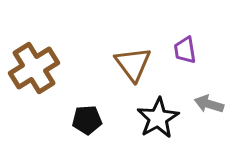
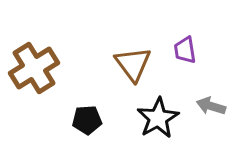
gray arrow: moved 2 px right, 2 px down
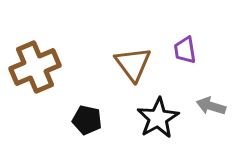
brown cross: moved 1 px right, 1 px up; rotated 9 degrees clockwise
black pentagon: rotated 16 degrees clockwise
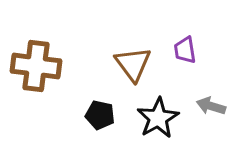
brown cross: moved 1 px right, 1 px up; rotated 30 degrees clockwise
black pentagon: moved 13 px right, 5 px up
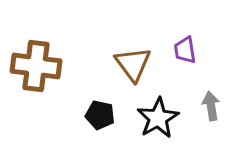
gray arrow: rotated 64 degrees clockwise
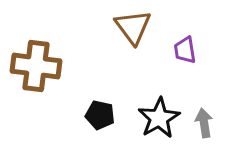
brown triangle: moved 37 px up
gray arrow: moved 7 px left, 17 px down
black star: moved 1 px right
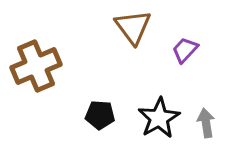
purple trapezoid: rotated 52 degrees clockwise
brown cross: rotated 30 degrees counterclockwise
black pentagon: rotated 8 degrees counterclockwise
gray arrow: moved 2 px right
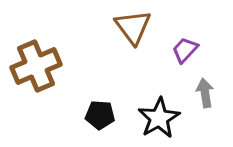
gray arrow: moved 1 px left, 30 px up
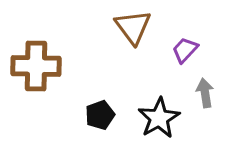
brown cross: rotated 24 degrees clockwise
black pentagon: rotated 24 degrees counterclockwise
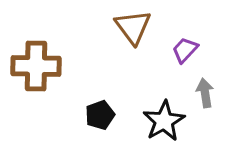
black star: moved 5 px right, 3 px down
